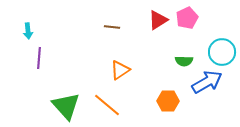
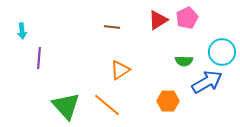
cyan arrow: moved 6 px left
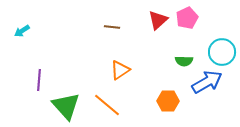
red triangle: rotated 10 degrees counterclockwise
cyan arrow: rotated 63 degrees clockwise
purple line: moved 22 px down
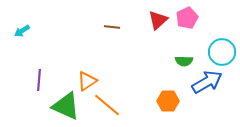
orange triangle: moved 33 px left, 11 px down
green triangle: rotated 24 degrees counterclockwise
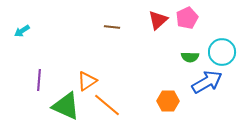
green semicircle: moved 6 px right, 4 px up
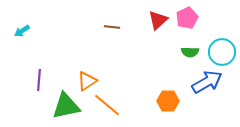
green semicircle: moved 5 px up
green triangle: rotated 36 degrees counterclockwise
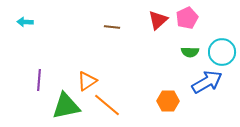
cyan arrow: moved 3 px right, 9 px up; rotated 35 degrees clockwise
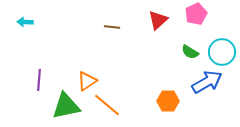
pink pentagon: moved 9 px right, 4 px up
green semicircle: rotated 30 degrees clockwise
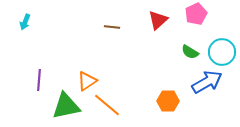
cyan arrow: rotated 70 degrees counterclockwise
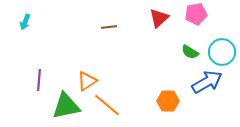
pink pentagon: rotated 15 degrees clockwise
red triangle: moved 1 px right, 2 px up
brown line: moved 3 px left; rotated 14 degrees counterclockwise
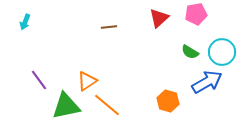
purple line: rotated 40 degrees counterclockwise
orange hexagon: rotated 15 degrees clockwise
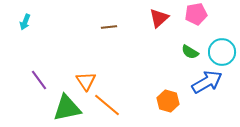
orange triangle: moved 1 px left; rotated 30 degrees counterclockwise
green triangle: moved 1 px right, 2 px down
